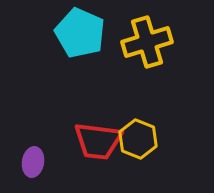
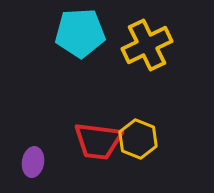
cyan pentagon: rotated 27 degrees counterclockwise
yellow cross: moved 3 px down; rotated 9 degrees counterclockwise
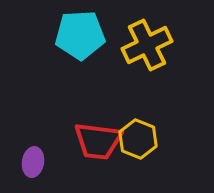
cyan pentagon: moved 2 px down
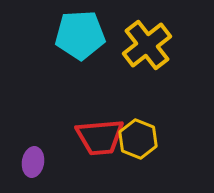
yellow cross: rotated 12 degrees counterclockwise
red trapezoid: moved 2 px right, 4 px up; rotated 12 degrees counterclockwise
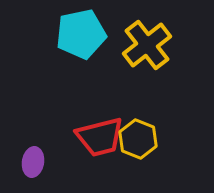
cyan pentagon: moved 1 px right, 1 px up; rotated 9 degrees counterclockwise
red trapezoid: rotated 9 degrees counterclockwise
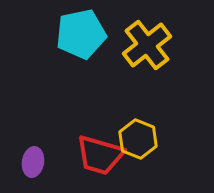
red trapezoid: moved 18 px down; rotated 30 degrees clockwise
